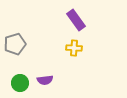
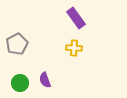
purple rectangle: moved 2 px up
gray pentagon: moved 2 px right; rotated 10 degrees counterclockwise
purple semicircle: rotated 77 degrees clockwise
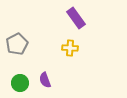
yellow cross: moved 4 px left
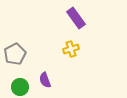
gray pentagon: moved 2 px left, 10 px down
yellow cross: moved 1 px right, 1 px down; rotated 21 degrees counterclockwise
green circle: moved 4 px down
